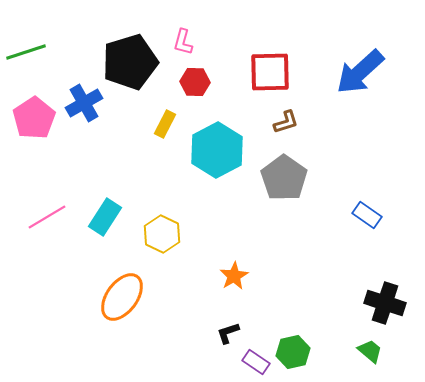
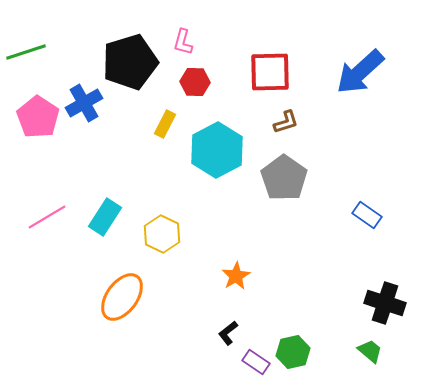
pink pentagon: moved 4 px right, 1 px up; rotated 6 degrees counterclockwise
orange star: moved 2 px right
black L-shape: rotated 20 degrees counterclockwise
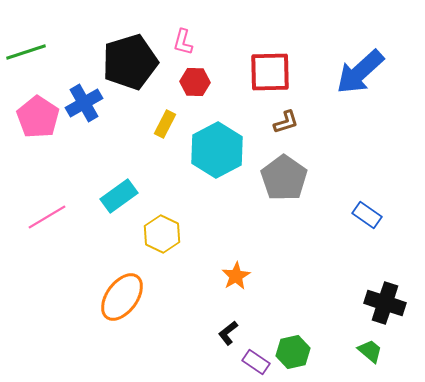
cyan rectangle: moved 14 px right, 21 px up; rotated 21 degrees clockwise
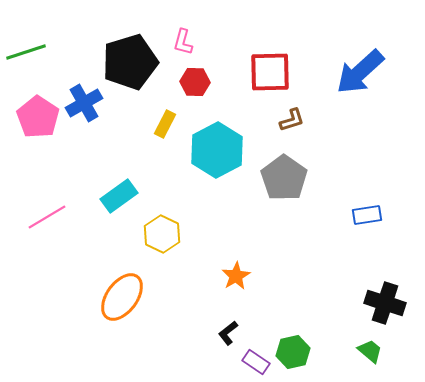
brown L-shape: moved 6 px right, 2 px up
blue rectangle: rotated 44 degrees counterclockwise
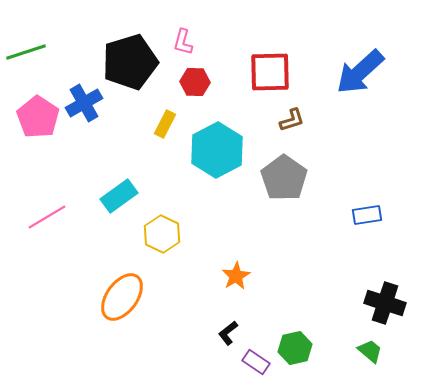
green hexagon: moved 2 px right, 4 px up
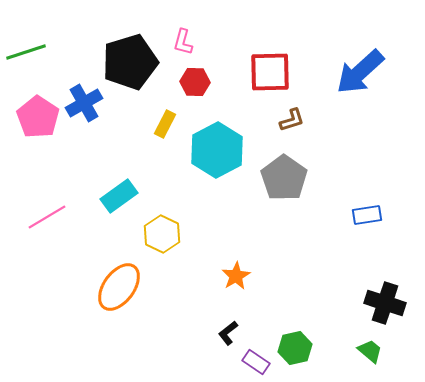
orange ellipse: moved 3 px left, 10 px up
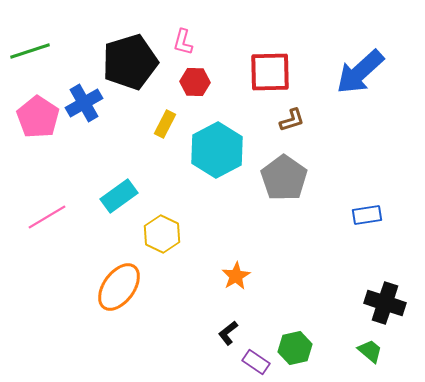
green line: moved 4 px right, 1 px up
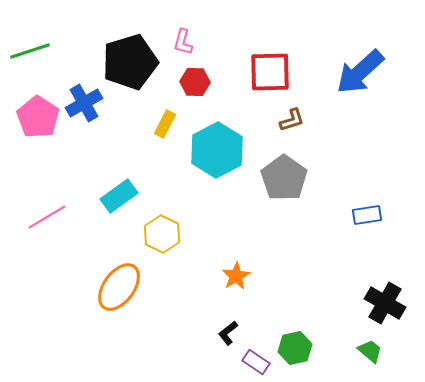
black cross: rotated 12 degrees clockwise
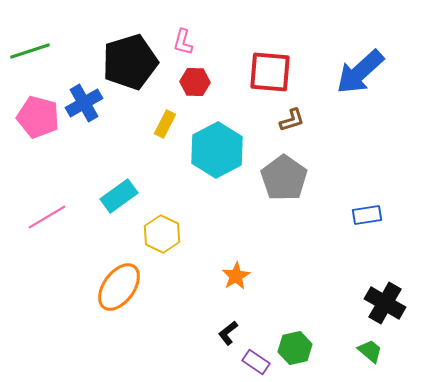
red square: rotated 6 degrees clockwise
pink pentagon: rotated 18 degrees counterclockwise
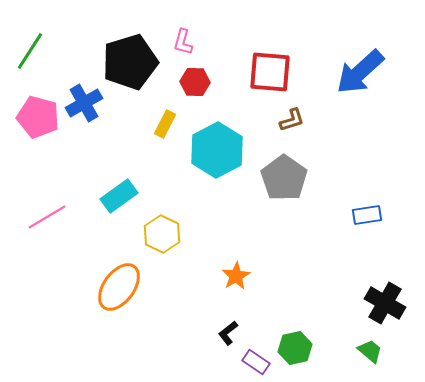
green line: rotated 39 degrees counterclockwise
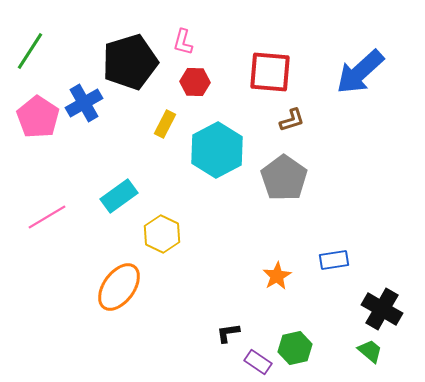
pink pentagon: rotated 18 degrees clockwise
blue rectangle: moved 33 px left, 45 px down
orange star: moved 41 px right
black cross: moved 3 px left, 6 px down
black L-shape: rotated 30 degrees clockwise
purple rectangle: moved 2 px right
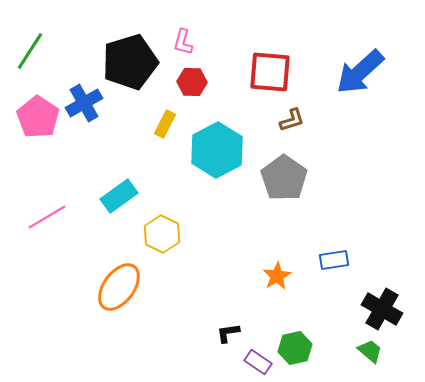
red hexagon: moved 3 px left
